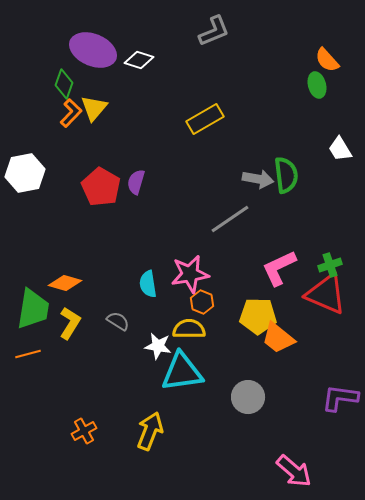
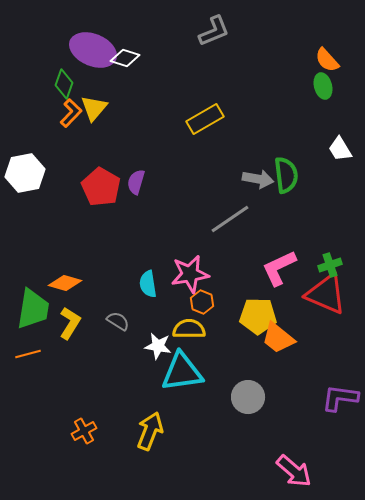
white diamond: moved 14 px left, 2 px up
green ellipse: moved 6 px right, 1 px down
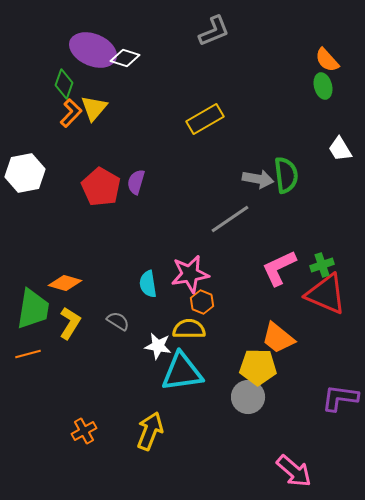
green cross: moved 8 px left
yellow pentagon: moved 51 px down
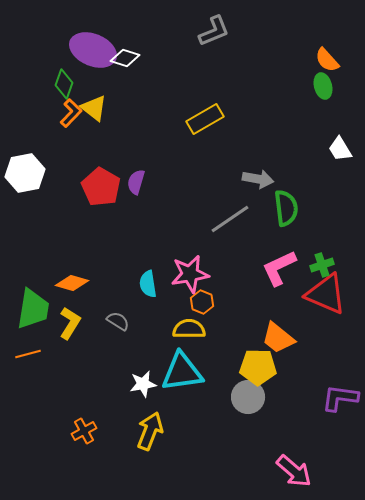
yellow triangle: rotated 32 degrees counterclockwise
green semicircle: moved 33 px down
orange diamond: moved 7 px right
white star: moved 15 px left, 38 px down; rotated 20 degrees counterclockwise
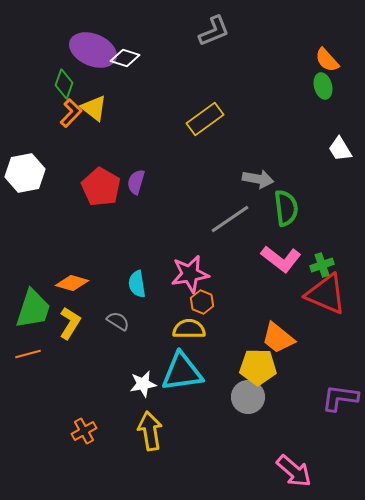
yellow rectangle: rotated 6 degrees counterclockwise
pink L-shape: moved 2 px right, 9 px up; rotated 117 degrees counterclockwise
cyan semicircle: moved 11 px left
green trapezoid: rotated 9 degrees clockwise
yellow arrow: rotated 30 degrees counterclockwise
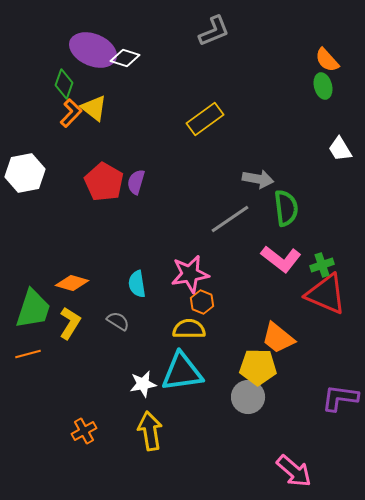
red pentagon: moved 3 px right, 5 px up
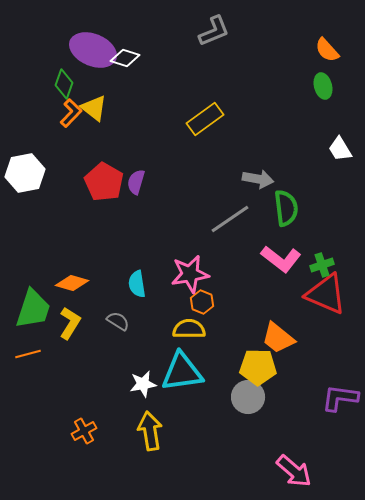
orange semicircle: moved 10 px up
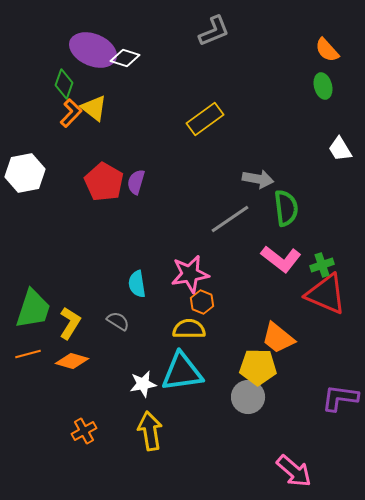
orange diamond: moved 78 px down
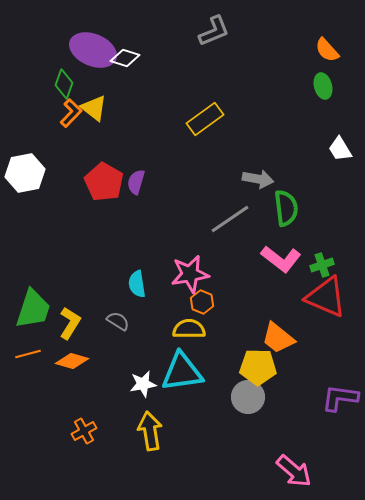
red triangle: moved 3 px down
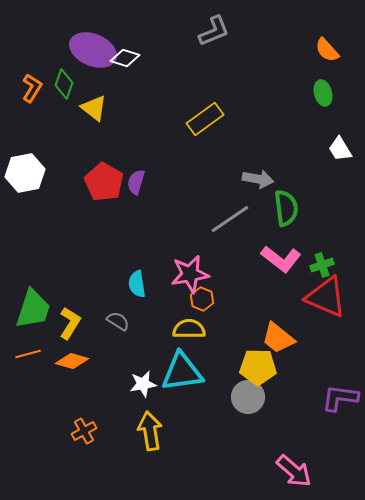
green ellipse: moved 7 px down
orange L-shape: moved 39 px left, 25 px up; rotated 12 degrees counterclockwise
orange hexagon: moved 3 px up
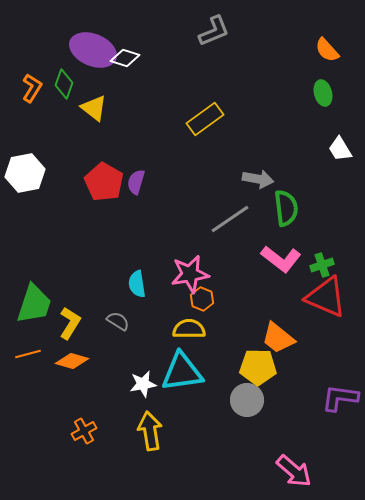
green trapezoid: moved 1 px right, 5 px up
gray circle: moved 1 px left, 3 px down
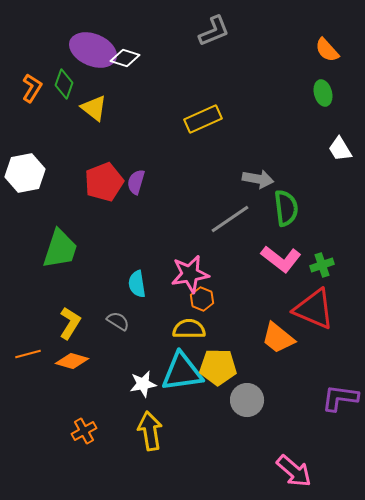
yellow rectangle: moved 2 px left; rotated 12 degrees clockwise
red pentagon: rotated 21 degrees clockwise
red triangle: moved 12 px left, 12 px down
green trapezoid: moved 26 px right, 55 px up
yellow pentagon: moved 40 px left
